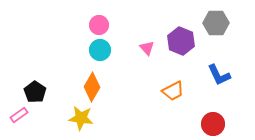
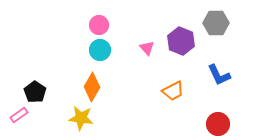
red circle: moved 5 px right
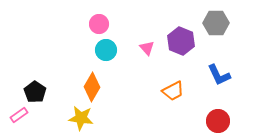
pink circle: moved 1 px up
cyan circle: moved 6 px right
red circle: moved 3 px up
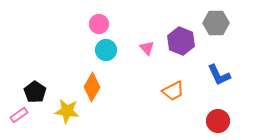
yellow star: moved 14 px left, 7 px up
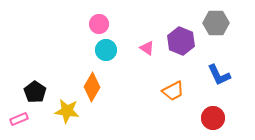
pink triangle: rotated 14 degrees counterclockwise
pink rectangle: moved 4 px down; rotated 12 degrees clockwise
red circle: moved 5 px left, 3 px up
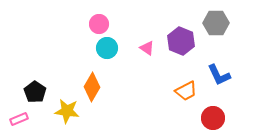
cyan circle: moved 1 px right, 2 px up
orange trapezoid: moved 13 px right
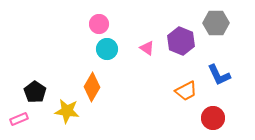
cyan circle: moved 1 px down
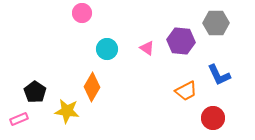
pink circle: moved 17 px left, 11 px up
purple hexagon: rotated 16 degrees counterclockwise
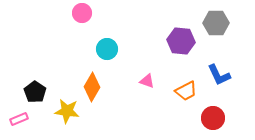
pink triangle: moved 33 px down; rotated 14 degrees counterclockwise
